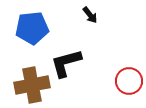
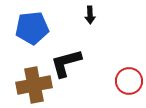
black arrow: rotated 36 degrees clockwise
brown cross: moved 2 px right
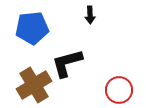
black L-shape: moved 1 px right
red circle: moved 10 px left, 9 px down
brown cross: rotated 20 degrees counterclockwise
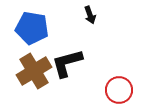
black arrow: rotated 18 degrees counterclockwise
blue pentagon: rotated 16 degrees clockwise
brown cross: moved 14 px up
